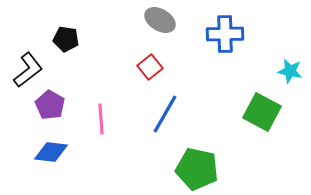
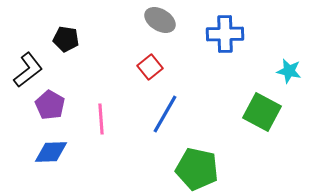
cyan star: moved 1 px left
blue diamond: rotated 8 degrees counterclockwise
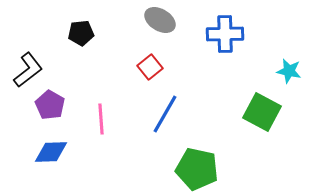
black pentagon: moved 15 px right, 6 px up; rotated 15 degrees counterclockwise
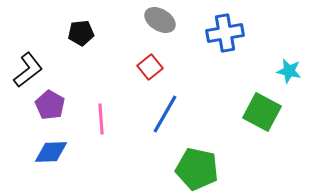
blue cross: moved 1 px up; rotated 9 degrees counterclockwise
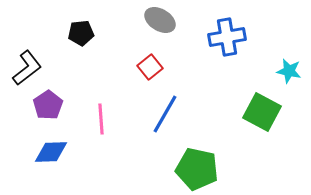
blue cross: moved 2 px right, 4 px down
black L-shape: moved 1 px left, 2 px up
purple pentagon: moved 2 px left; rotated 8 degrees clockwise
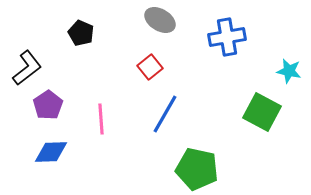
black pentagon: rotated 30 degrees clockwise
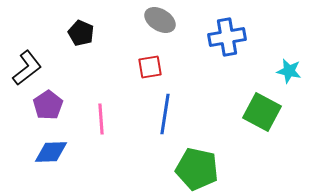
red square: rotated 30 degrees clockwise
blue line: rotated 21 degrees counterclockwise
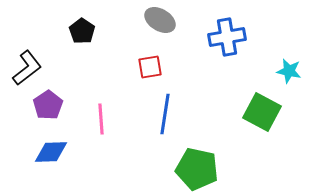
black pentagon: moved 1 px right, 2 px up; rotated 10 degrees clockwise
